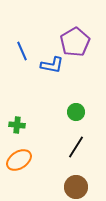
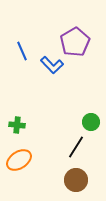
blue L-shape: rotated 35 degrees clockwise
green circle: moved 15 px right, 10 px down
brown circle: moved 7 px up
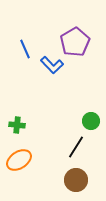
blue line: moved 3 px right, 2 px up
green circle: moved 1 px up
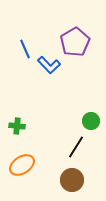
blue L-shape: moved 3 px left
green cross: moved 1 px down
orange ellipse: moved 3 px right, 5 px down
brown circle: moved 4 px left
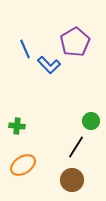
orange ellipse: moved 1 px right
